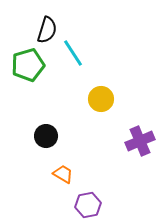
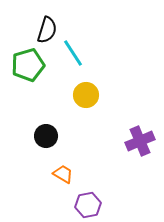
yellow circle: moved 15 px left, 4 px up
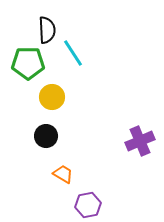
black semicircle: rotated 20 degrees counterclockwise
green pentagon: moved 2 px up; rotated 16 degrees clockwise
yellow circle: moved 34 px left, 2 px down
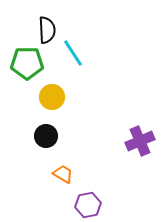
green pentagon: moved 1 px left
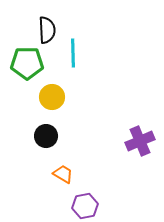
cyan line: rotated 32 degrees clockwise
purple hexagon: moved 3 px left, 1 px down
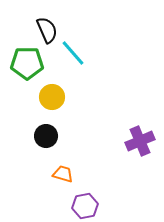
black semicircle: rotated 20 degrees counterclockwise
cyan line: rotated 40 degrees counterclockwise
orange trapezoid: rotated 15 degrees counterclockwise
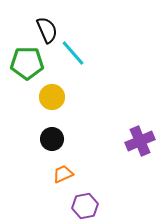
black circle: moved 6 px right, 3 px down
orange trapezoid: rotated 40 degrees counterclockwise
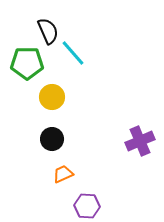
black semicircle: moved 1 px right, 1 px down
purple hexagon: moved 2 px right; rotated 15 degrees clockwise
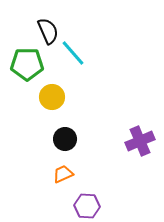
green pentagon: moved 1 px down
black circle: moved 13 px right
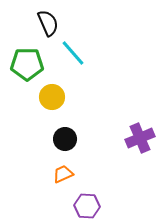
black semicircle: moved 8 px up
purple cross: moved 3 px up
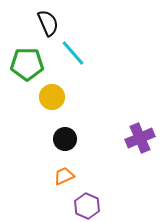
orange trapezoid: moved 1 px right, 2 px down
purple hexagon: rotated 20 degrees clockwise
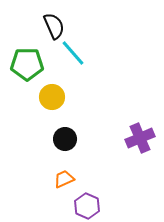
black semicircle: moved 6 px right, 3 px down
orange trapezoid: moved 3 px down
